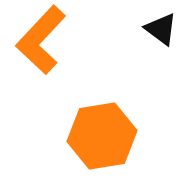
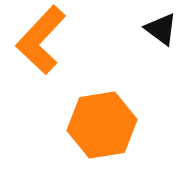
orange hexagon: moved 11 px up
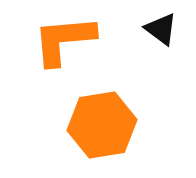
orange L-shape: moved 23 px right; rotated 42 degrees clockwise
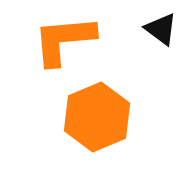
orange hexagon: moved 5 px left, 8 px up; rotated 14 degrees counterclockwise
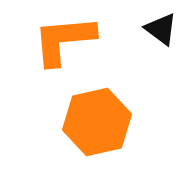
orange hexagon: moved 5 px down; rotated 10 degrees clockwise
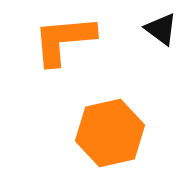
orange hexagon: moved 13 px right, 11 px down
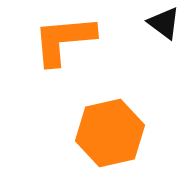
black triangle: moved 3 px right, 6 px up
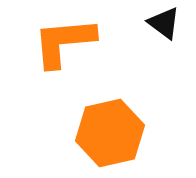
orange L-shape: moved 2 px down
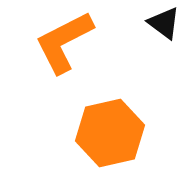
orange L-shape: rotated 22 degrees counterclockwise
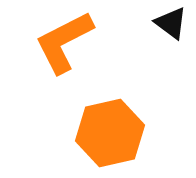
black triangle: moved 7 px right
